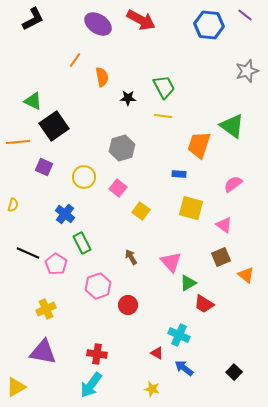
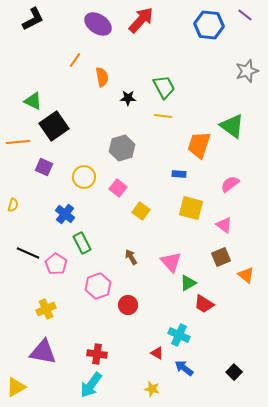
red arrow at (141, 20): rotated 76 degrees counterclockwise
pink semicircle at (233, 184): moved 3 px left
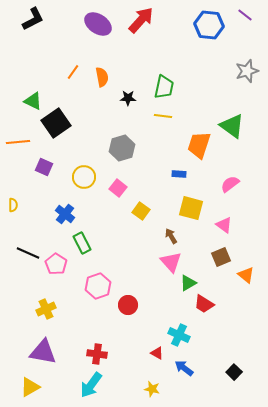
orange line at (75, 60): moved 2 px left, 12 px down
green trapezoid at (164, 87): rotated 40 degrees clockwise
black square at (54, 126): moved 2 px right, 3 px up
yellow semicircle at (13, 205): rotated 16 degrees counterclockwise
brown arrow at (131, 257): moved 40 px right, 21 px up
yellow triangle at (16, 387): moved 14 px right
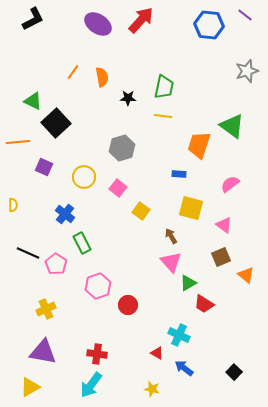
black square at (56, 123): rotated 8 degrees counterclockwise
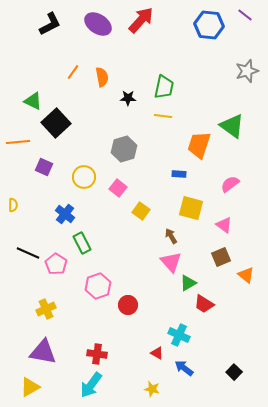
black L-shape at (33, 19): moved 17 px right, 5 px down
gray hexagon at (122, 148): moved 2 px right, 1 px down
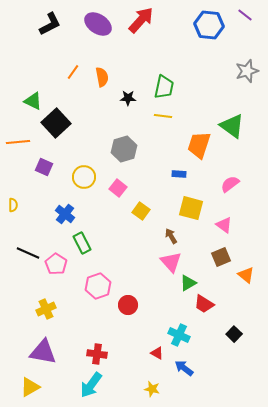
black square at (234, 372): moved 38 px up
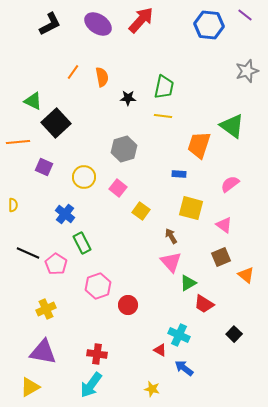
red triangle at (157, 353): moved 3 px right, 3 px up
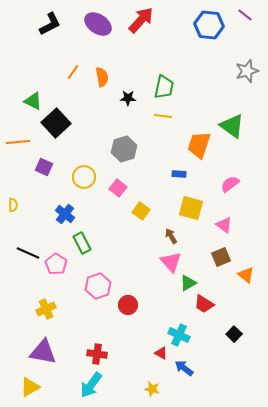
red triangle at (160, 350): moved 1 px right, 3 px down
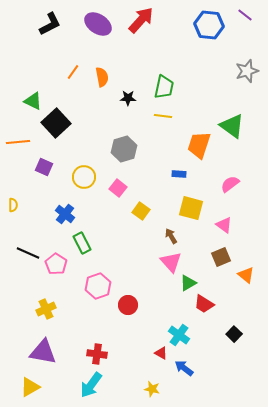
cyan cross at (179, 335): rotated 10 degrees clockwise
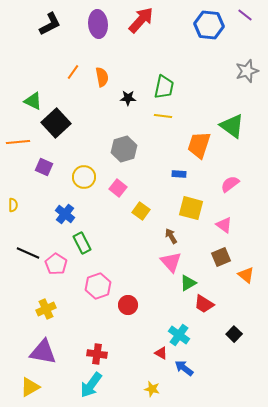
purple ellipse at (98, 24): rotated 52 degrees clockwise
